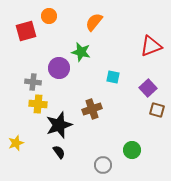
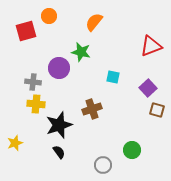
yellow cross: moved 2 px left
yellow star: moved 1 px left
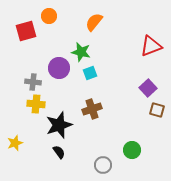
cyan square: moved 23 px left, 4 px up; rotated 32 degrees counterclockwise
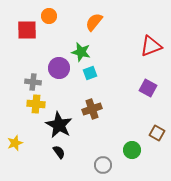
red square: moved 1 px right, 1 px up; rotated 15 degrees clockwise
purple square: rotated 18 degrees counterclockwise
brown square: moved 23 px down; rotated 14 degrees clockwise
black star: rotated 24 degrees counterclockwise
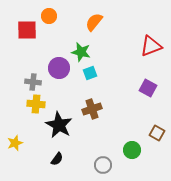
black semicircle: moved 2 px left, 7 px down; rotated 72 degrees clockwise
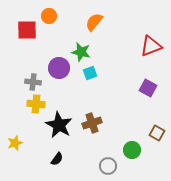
brown cross: moved 14 px down
gray circle: moved 5 px right, 1 px down
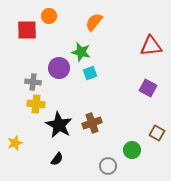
red triangle: rotated 15 degrees clockwise
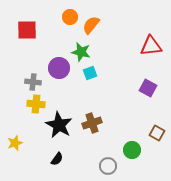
orange circle: moved 21 px right, 1 px down
orange semicircle: moved 3 px left, 3 px down
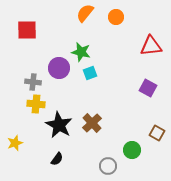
orange circle: moved 46 px right
orange semicircle: moved 6 px left, 12 px up
brown cross: rotated 24 degrees counterclockwise
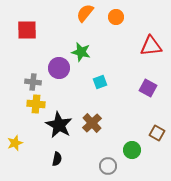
cyan square: moved 10 px right, 9 px down
black semicircle: rotated 24 degrees counterclockwise
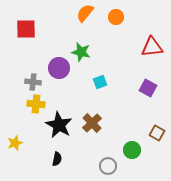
red square: moved 1 px left, 1 px up
red triangle: moved 1 px right, 1 px down
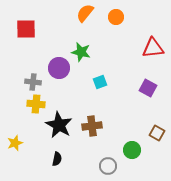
red triangle: moved 1 px right, 1 px down
brown cross: moved 3 px down; rotated 36 degrees clockwise
